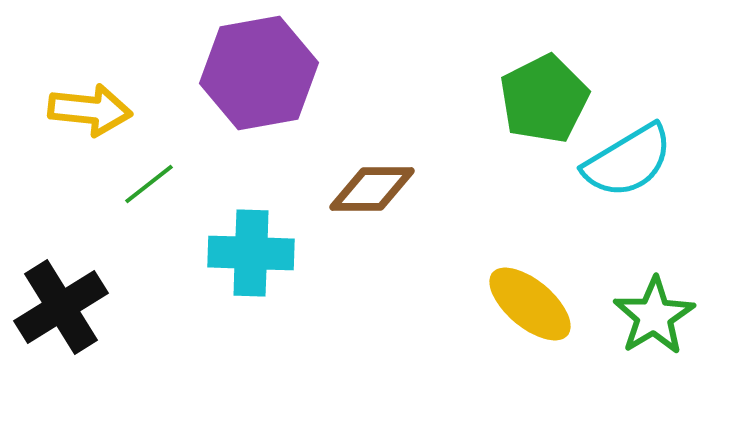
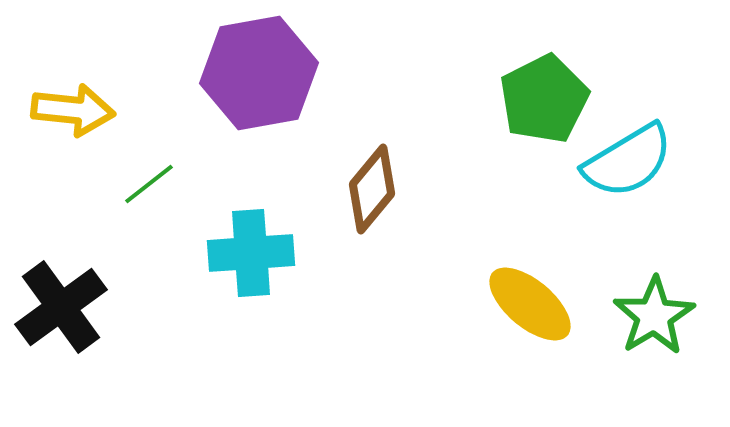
yellow arrow: moved 17 px left
brown diamond: rotated 50 degrees counterclockwise
cyan cross: rotated 6 degrees counterclockwise
black cross: rotated 4 degrees counterclockwise
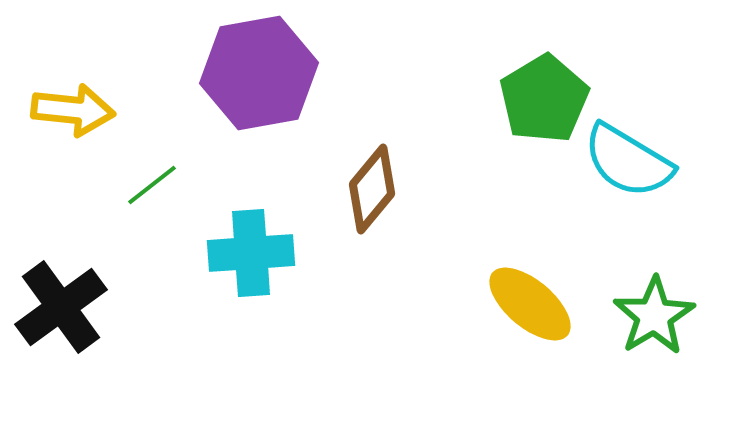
green pentagon: rotated 4 degrees counterclockwise
cyan semicircle: rotated 62 degrees clockwise
green line: moved 3 px right, 1 px down
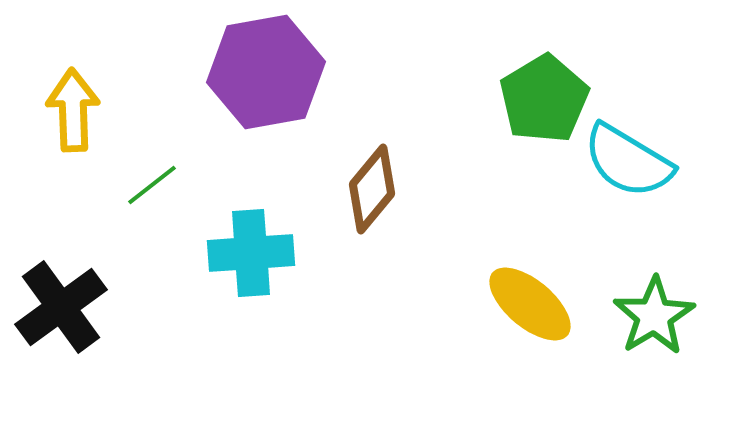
purple hexagon: moved 7 px right, 1 px up
yellow arrow: rotated 98 degrees counterclockwise
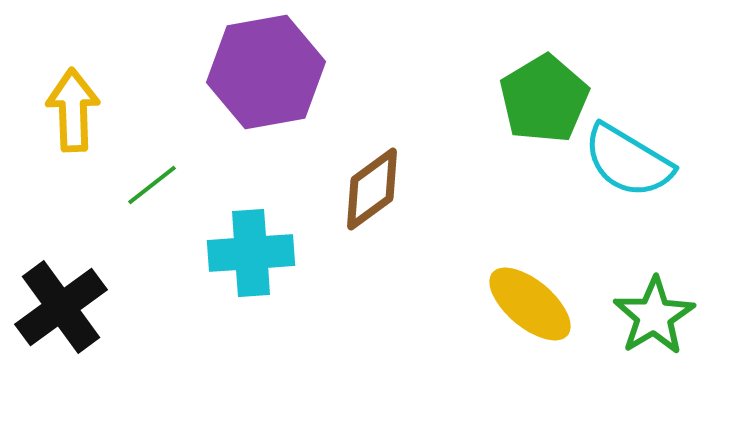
brown diamond: rotated 14 degrees clockwise
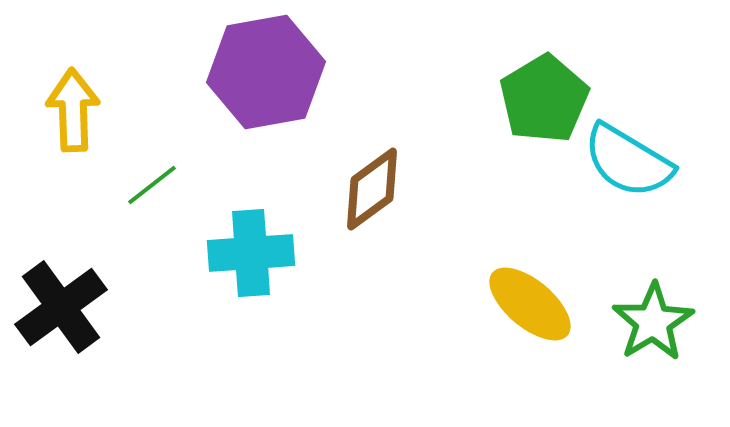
green star: moved 1 px left, 6 px down
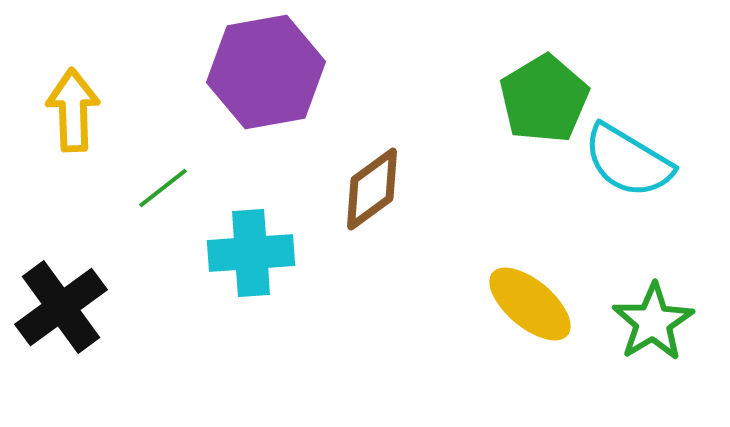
green line: moved 11 px right, 3 px down
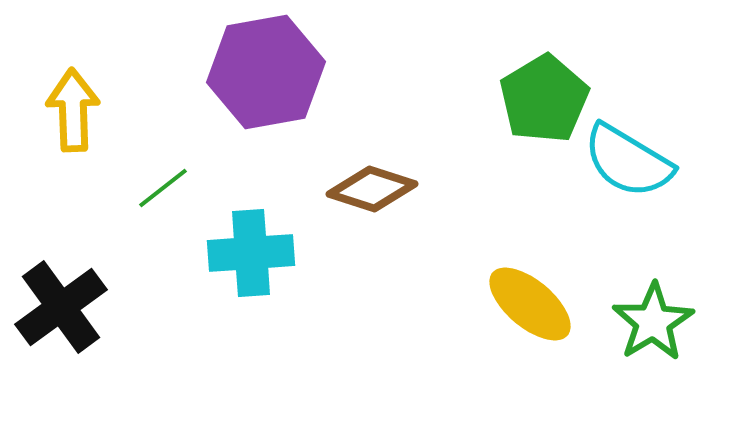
brown diamond: rotated 54 degrees clockwise
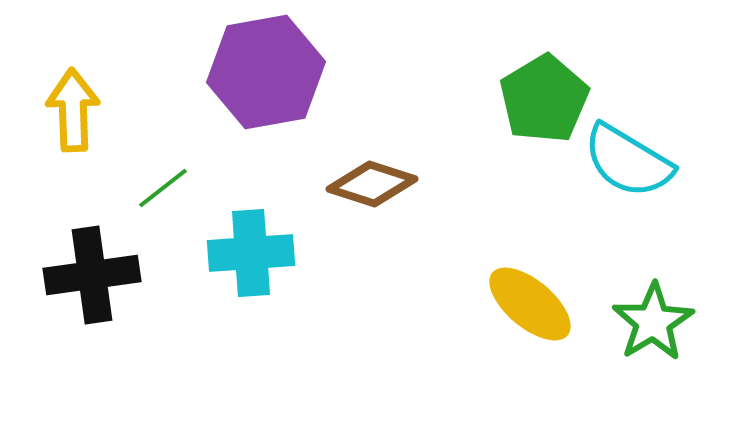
brown diamond: moved 5 px up
black cross: moved 31 px right, 32 px up; rotated 28 degrees clockwise
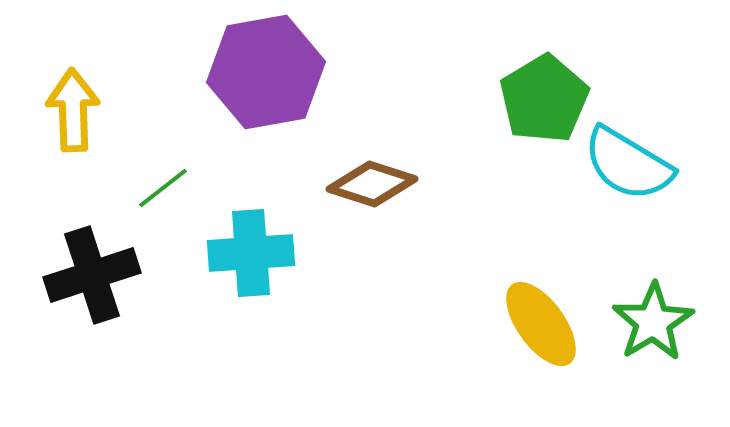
cyan semicircle: moved 3 px down
black cross: rotated 10 degrees counterclockwise
yellow ellipse: moved 11 px right, 20 px down; rotated 14 degrees clockwise
